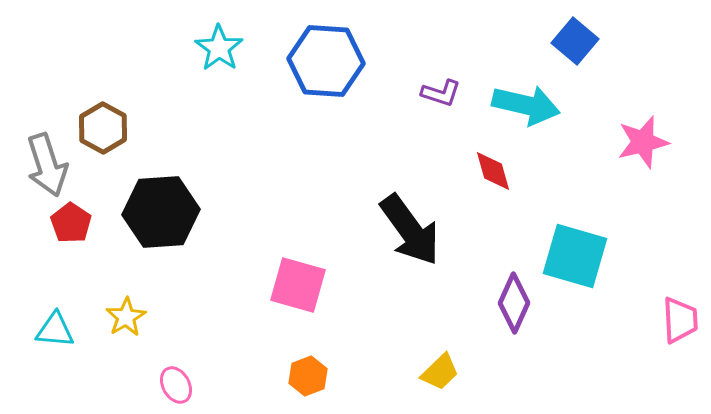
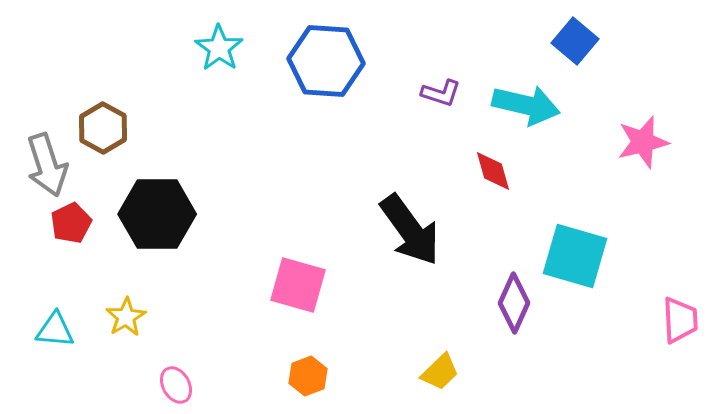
black hexagon: moved 4 px left, 2 px down; rotated 4 degrees clockwise
red pentagon: rotated 12 degrees clockwise
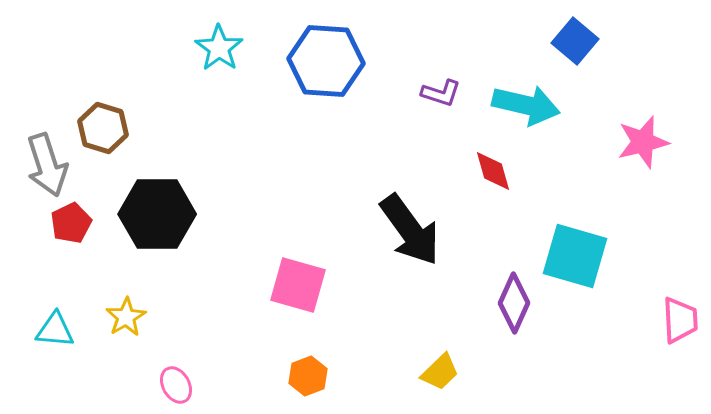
brown hexagon: rotated 12 degrees counterclockwise
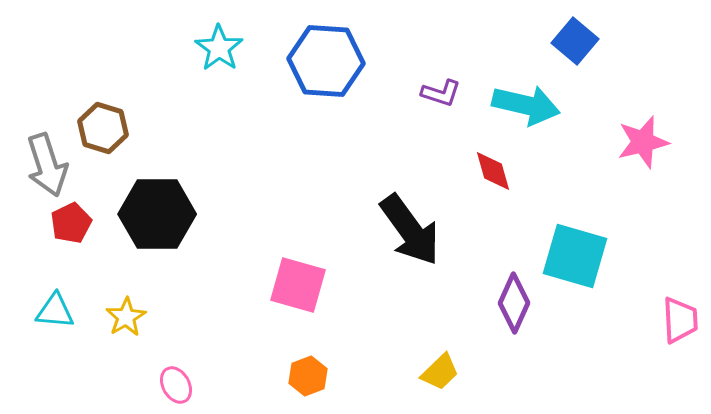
cyan triangle: moved 19 px up
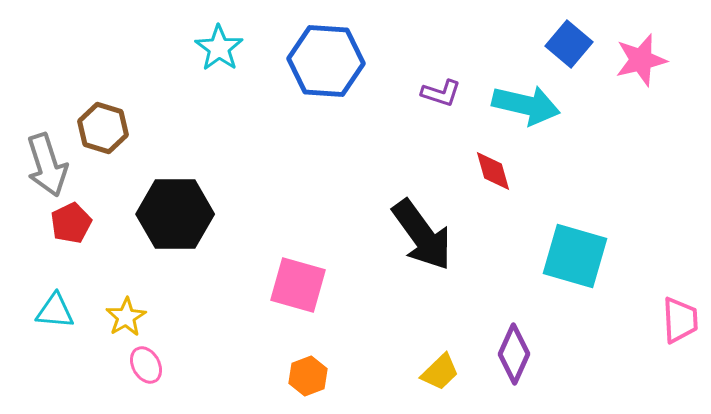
blue square: moved 6 px left, 3 px down
pink star: moved 2 px left, 82 px up
black hexagon: moved 18 px right
black arrow: moved 12 px right, 5 px down
purple diamond: moved 51 px down
pink ellipse: moved 30 px left, 20 px up
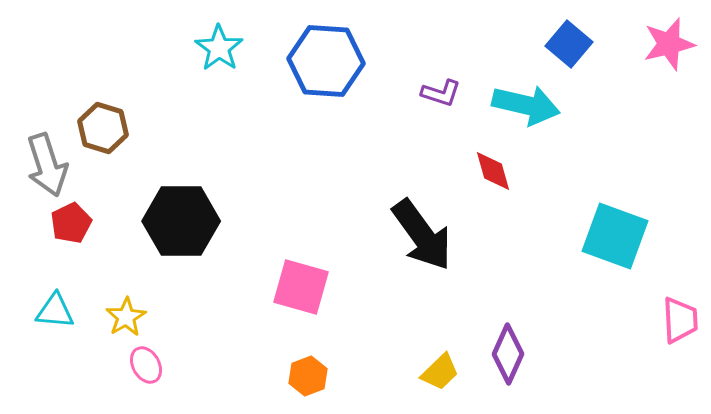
pink star: moved 28 px right, 16 px up
black hexagon: moved 6 px right, 7 px down
cyan square: moved 40 px right, 20 px up; rotated 4 degrees clockwise
pink square: moved 3 px right, 2 px down
purple diamond: moved 6 px left
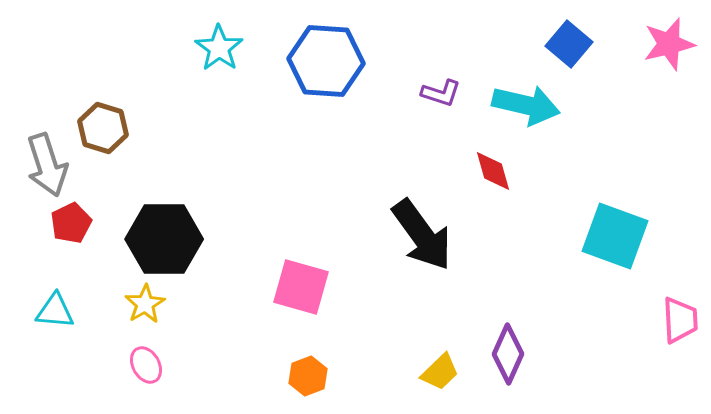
black hexagon: moved 17 px left, 18 px down
yellow star: moved 19 px right, 13 px up
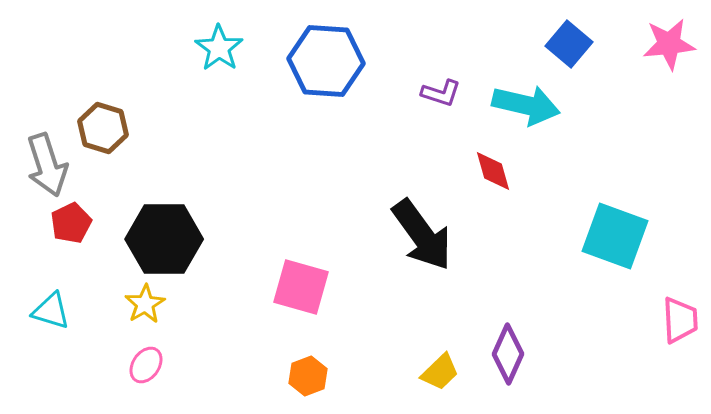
pink star: rotated 8 degrees clockwise
cyan triangle: moved 4 px left; rotated 12 degrees clockwise
pink ellipse: rotated 63 degrees clockwise
